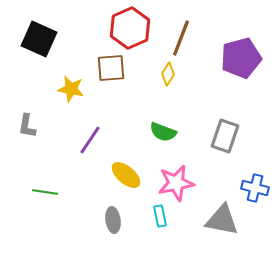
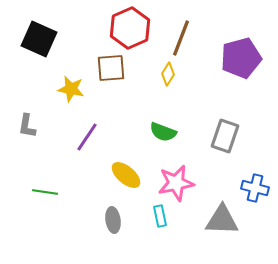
purple line: moved 3 px left, 3 px up
gray triangle: rotated 9 degrees counterclockwise
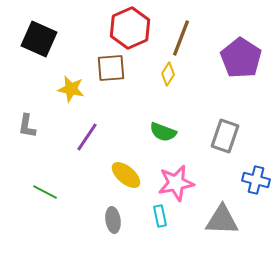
purple pentagon: rotated 24 degrees counterclockwise
blue cross: moved 1 px right, 8 px up
green line: rotated 20 degrees clockwise
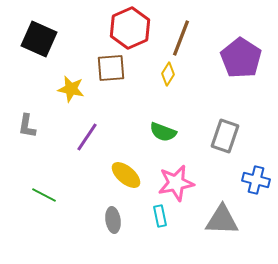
green line: moved 1 px left, 3 px down
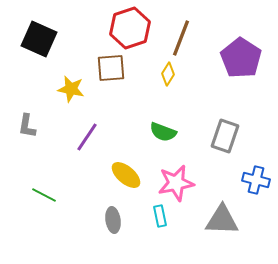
red hexagon: rotated 6 degrees clockwise
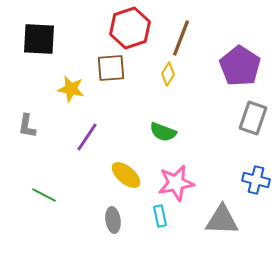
black square: rotated 21 degrees counterclockwise
purple pentagon: moved 1 px left, 8 px down
gray rectangle: moved 28 px right, 18 px up
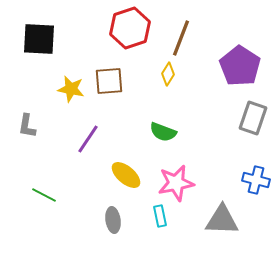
brown square: moved 2 px left, 13 px down
purple line: moved 1 px right, 2 px down
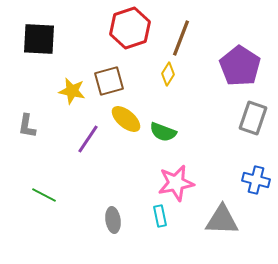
brown square: rotated 12 degrees counterclockwise
yellow star: moved 1 px right, 2 px down
yellow ellipse: moved 56 px up
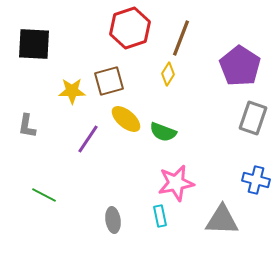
black square: moved 5 px left, 5 px down
yellow star: rotated 12 degrees counterclockwise
